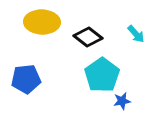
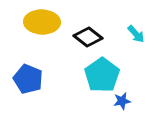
blue pentagon: moved 2 px right; rotated 28 degrees clockwise
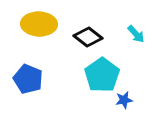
yellow ellipse: moved 3 px left, 2 px down
blue star: moved 2 px right, 1 px up
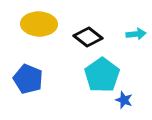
cyan arrow: rotated 54 degrees counterclockwise
blue star: rotated 30 degrees clockwise
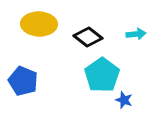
blue pentagon: moved 5 px left, 2 px down
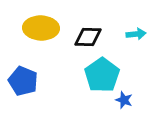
yellow ellipse: moved 2 px right, 4 px down
black diamond: rotated 36 degrees counterclockwise
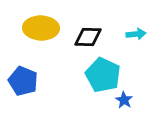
cyan pentagon: moved 1 px right; rotated 12 degrees counterclockwise
blue star: rotated 12 degrees clockwise
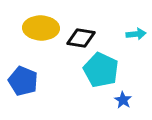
black diamond: moved 7 px left, 1 px down; rotated 8 degrees clockwise
cyan pentagon: moved 2 px left, 5 px up
blue star: moved 1 px left
